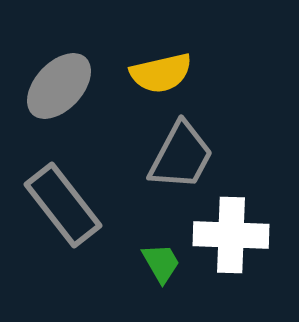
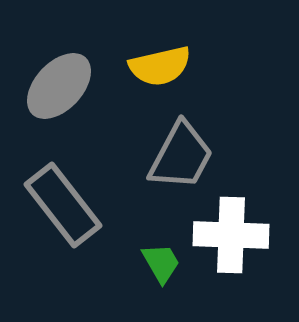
yellow semicircle: moved 1 px left, 7 px up
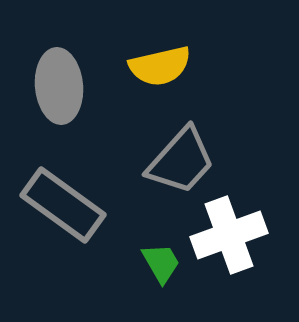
gray ellipse: rotated 48 degrees counterclockwise
gray trapezoid: moved 5 px down; rotated 14 degrees clockwise
gray rectangle: rotated 16 degrees counterclockwise
white cross: moved 2 px left; rotated 22 degrees counterclockwise
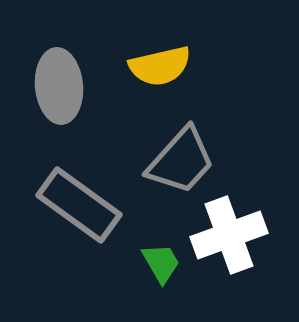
gray rectangle: moved 16 px right
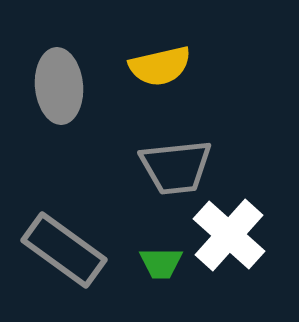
gray trapezoid: moved 5 px left, 6 px down; rotated 42 degrees clockwise
gray rectangle: moved 15 px left, 45 px down
white cross: rotated 28 degrees counterclockwise
green trapezoid: rotated 120 degrees clockwise
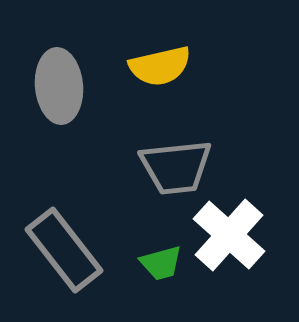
gray rectangle: rotated 16 degrees clockwise
green trapezoid: rotated 15 degrees counterclockwise
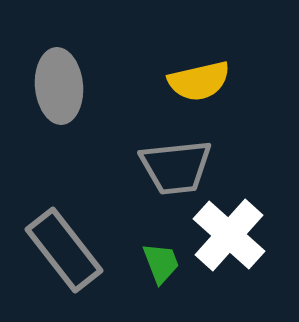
yellow semicircle: moved 39 px right, 15 px down
green trapezoid: rotated 96 degrees counterclockwise
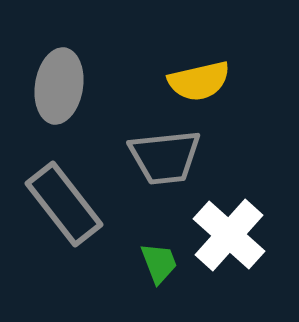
gray ellipse: rotated 14 degrees clockwise
gray trapezoid: moved 11 px left, 10 px up
gray rectangle: moved 46 px up
green trapezoid: moved 2 px left
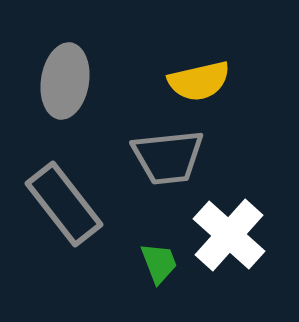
gray ellipse: moved 6 px right, 5 px up
gray trapezoid: moved 3 px right
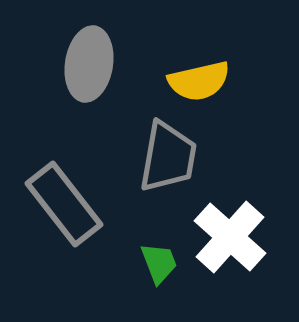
gray ellipse: moved 24 px right, 17 px up
gray trapezoid: rotated 74 degrees counterclockwise
white cross: moved 1 px right, 2 px down
